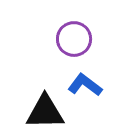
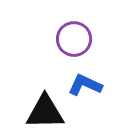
blue L-shape: rotated 12 degrees counterclockwise
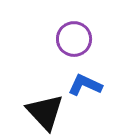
black triangle: rotated 48 degrees clockwise
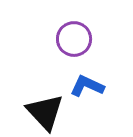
blue L-shape: moved 2 px right, 1 px down
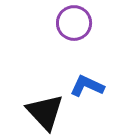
purple circle: moved 16 px up
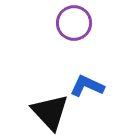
black triangle: moved 5 px right
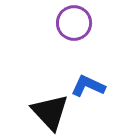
blue L-shape: moved 1 px right
